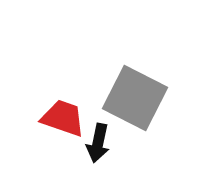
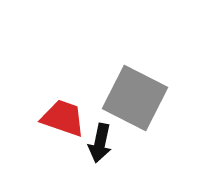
black arrow: moved 2 px right
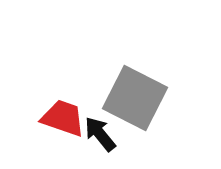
black arrow: moved 9 px up; rotated 129 degrees clockwise
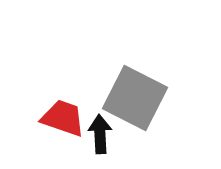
black arrow: rotated 36 degrees clockwise
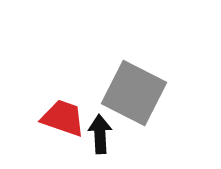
gray square: moved 1 px left, 5 px up
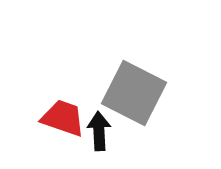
black arrow: moved 1 px left, 3 px up
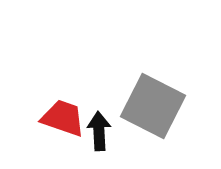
gray square: moved 19 px right, 13 px down
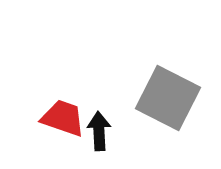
gray square: moved 15 px right, 8 px up
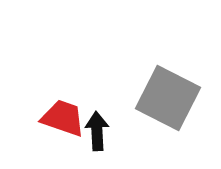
black arrow: moved 2 px left
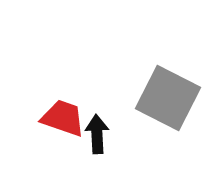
black arrow: moved 3 px down
